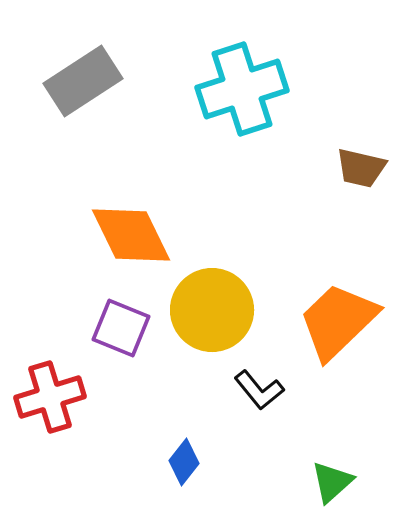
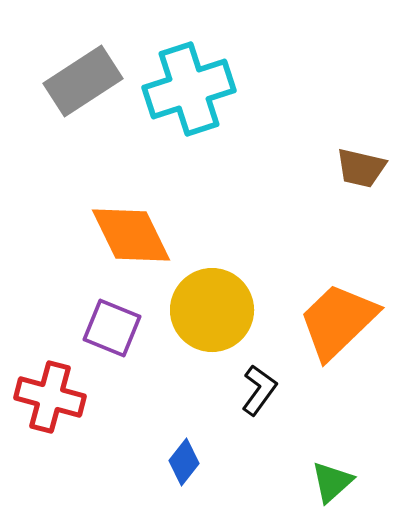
cyan cross: moved 53 px left
purple square: moved 9 px left
black L-shape: rotated 105 degrees counterclockwise
red cross: rotated 32 degrees clockwise
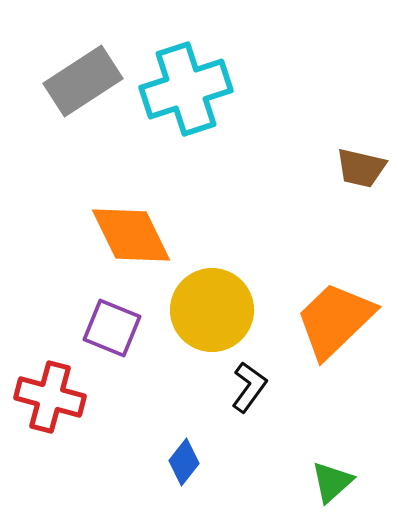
cyan cross: moved 3 px left
orange trapezoid: moved 3 px left, 1 px up
black L-shape: moved 10 px left, 3 px up
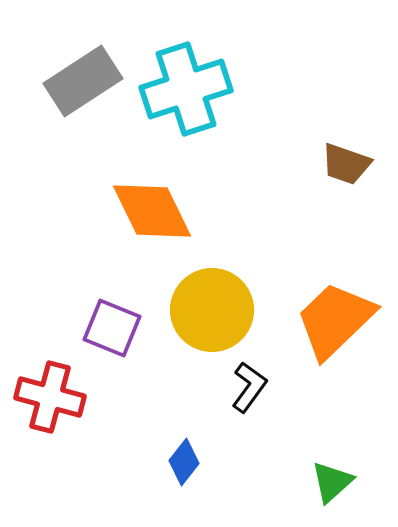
brown trapezoid: moved 15 px left, 4 px up; rotated 6 degrees clockwise
orange diamond: moved 21 px right, 24 px up
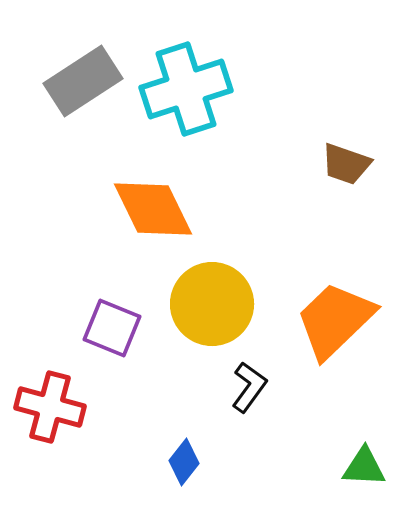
orange diamond: moved 1 px right, 2 px up
yellow circle: moved 6 px up
red cross: moved 10 px down
green triangle: moved 32 px right, 15 px up; rotated 45 degrees clockwise
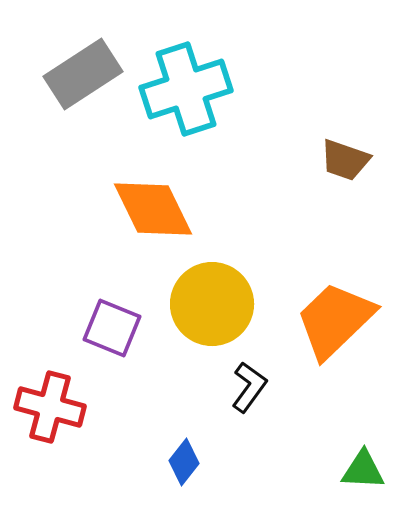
gray rectangle: moved 7 px up
brown trapezoid: moved 1 px left, 4 px up
green triangle: moved 1 px left, 3 px down
